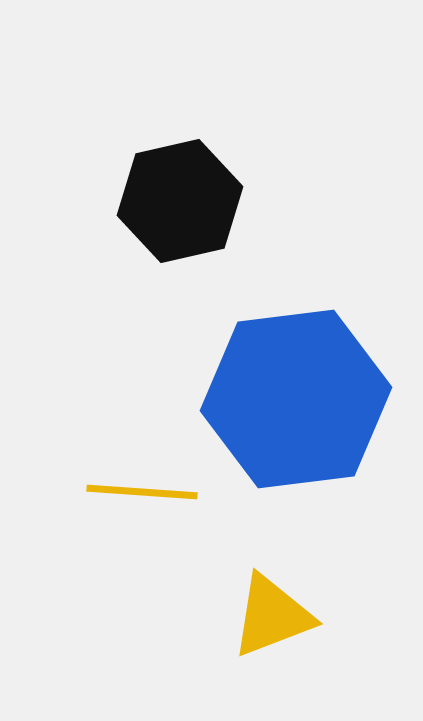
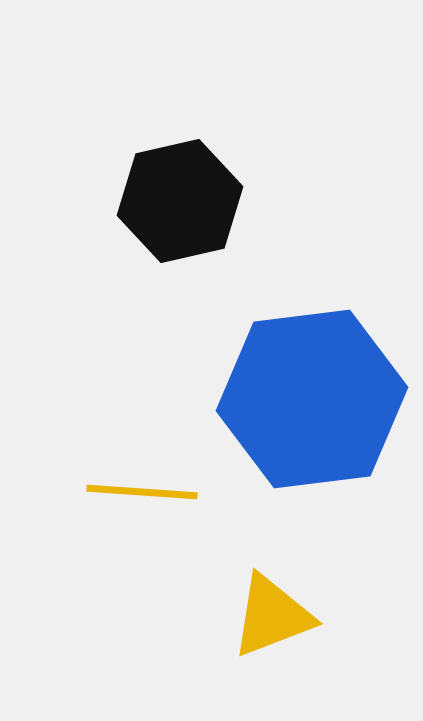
blue hexagon: moved 16 px right
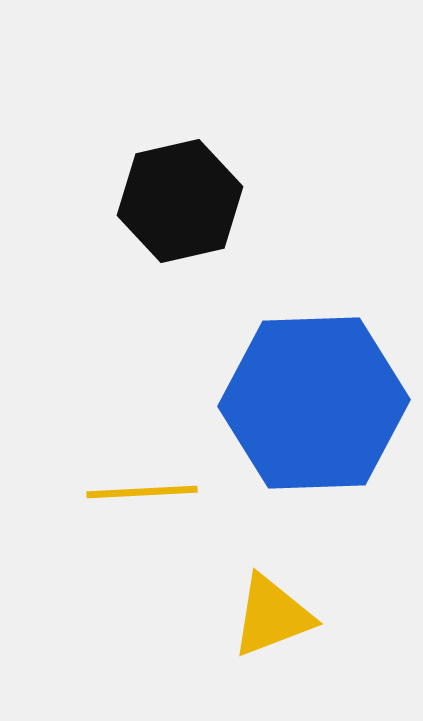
blue hexagon: moved 2 px right, 4 px down; rotated 5 degrees clockwise
yellow line: rotated 7 degrees counterclockwise
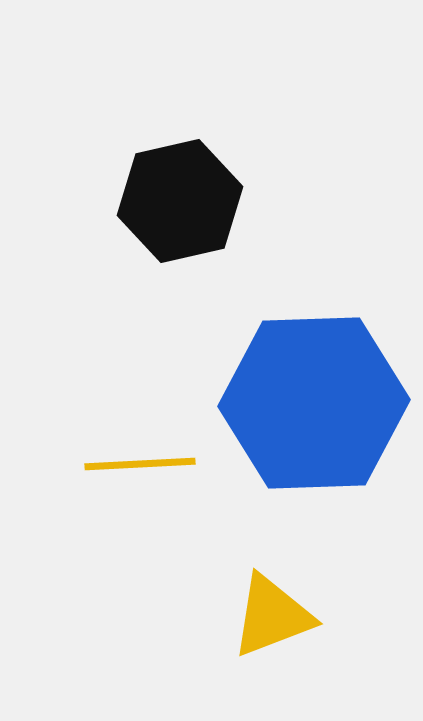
yellow line: moved 2 px left, 28 px up
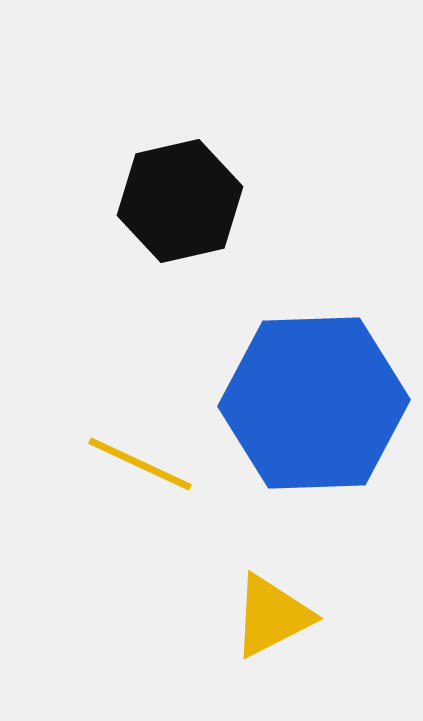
yellow line: rotated 28 degrees clockwise
yellow triangle: rotated 6 degrees counterclockwise
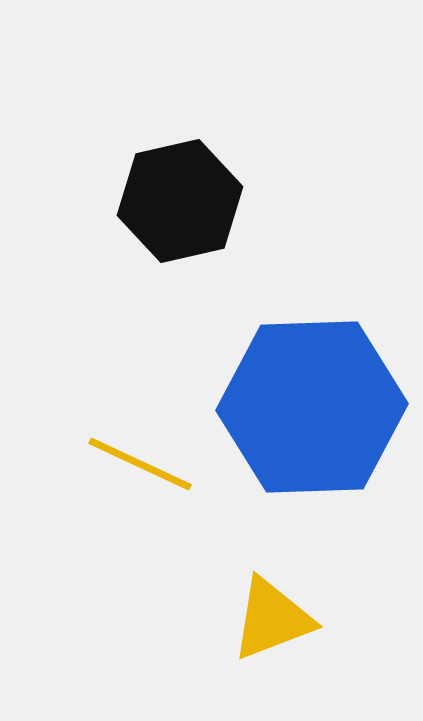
blue hexagon: moved 2 px left, 4 px down
yellow triangle: moved 3 px down; rotated 6 degrees clockwise
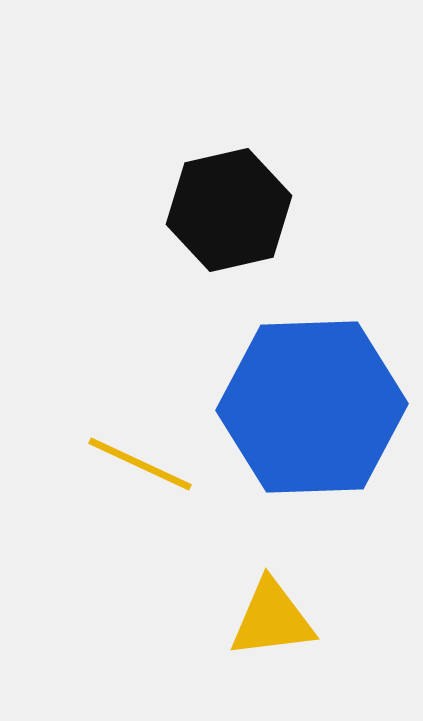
black hexagon: moved 49 px right, 9 px down
yellow triangle: rotated 14 degrees clockwise
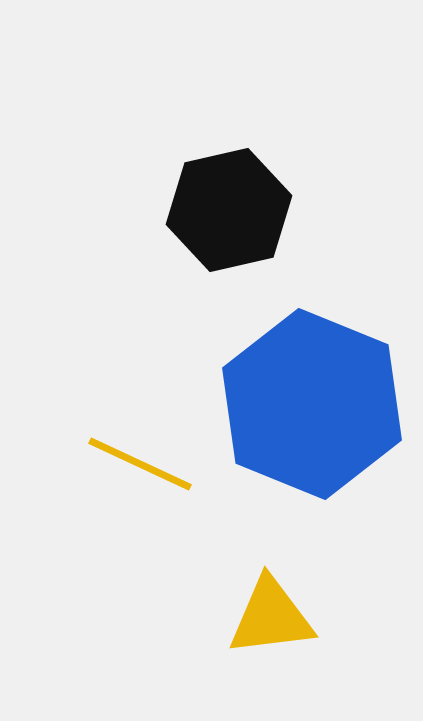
blue hexagon: moved 3 px up; rotated 24 degrees clockwise
yellow triangle: moved 1 px left, 2 px up
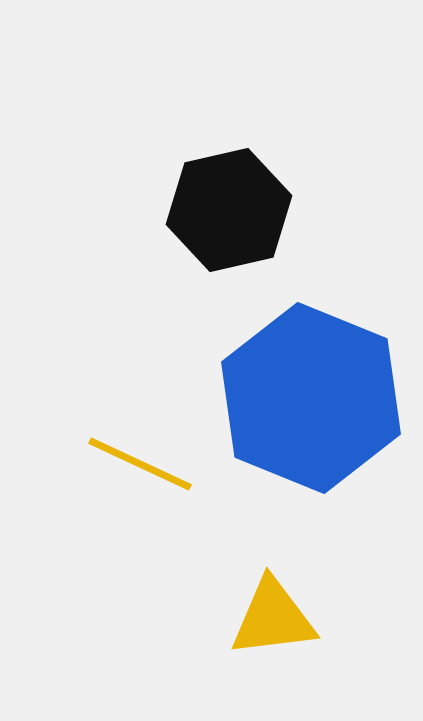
blue hexagon: moved 1 px left, 6 px up
yellow triangle: moved 2 px right, 1 px down
